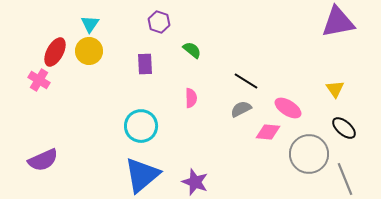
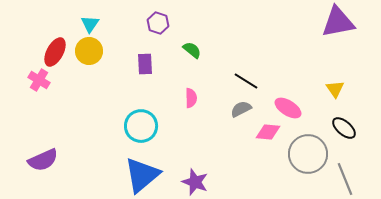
purple hexagon: moved 1 px left, 1 px down
gray circle: moved 1 px left
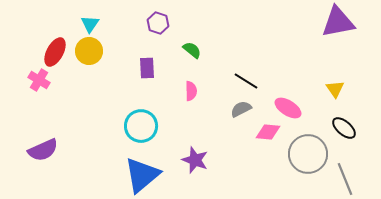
purple rectangle: moved 2 px right, 4 px down
pink semicircle: moved 7 px up
purple semicircle: moved 10 px up
purple star: moved 22 px up
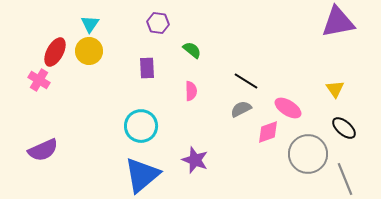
purple hexagon: rotated 10 degrees counterclockwise
pink diamond: rotated 25 degrees counterclockwise
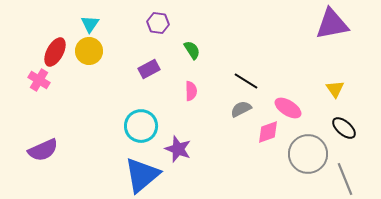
purple triangle: moved 6 px left, 2 px down
green semicircle: rotated 18 degrees clockwise
purple rectangle: moved 2 px right, 1 px down; rotated 65 degrees clockwise
purple star: moved 17 px left, 11 px up
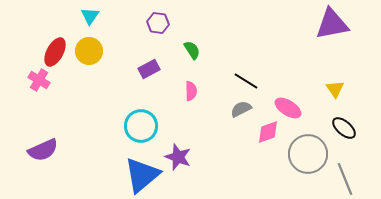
cyan triangle: moved 8 px up
purple star: moved 8 px down
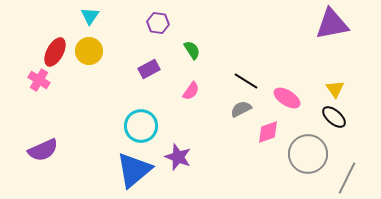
pink semicircle: rotated 36 degrees clockwise
pink ellipse: moved 1 px left, 10 px up
black ellipse: moved 10 px left, 11 px up
blue triangle: moved 8 px left, 5 px up
gray line: moved 2 px right, 1 px up; rotated 48 degrees clockwise
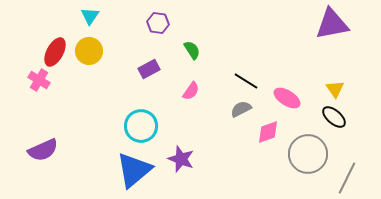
purple star: moved 3 px right, 2 px down
